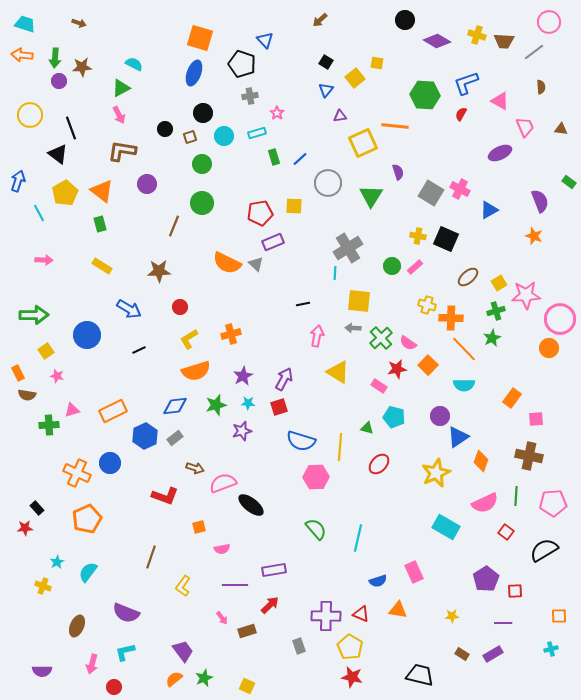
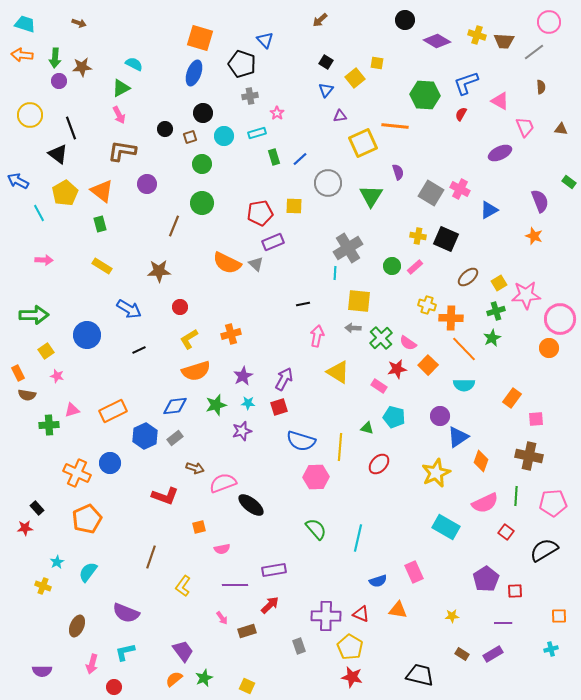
blue arrow at (18, 181): rotated 80 degrees counterclockwise
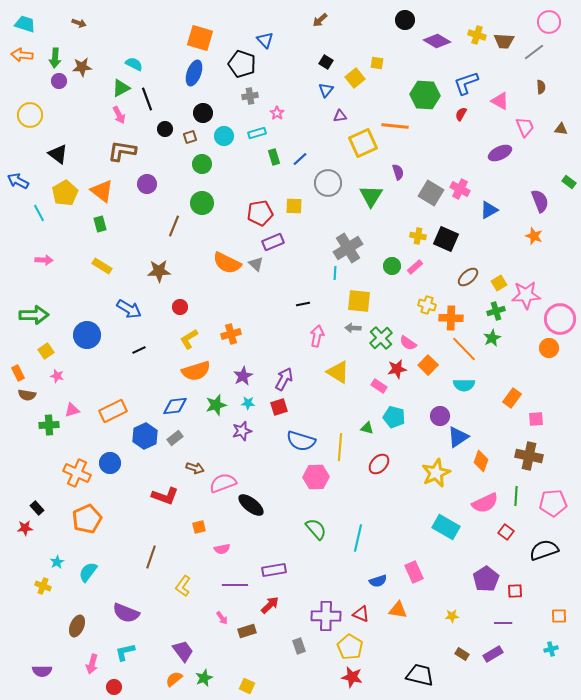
black line at (71, 128): moved 76 px right, 29 px up
black semicircle at (544, 550): rotated 12 degrees clockwise
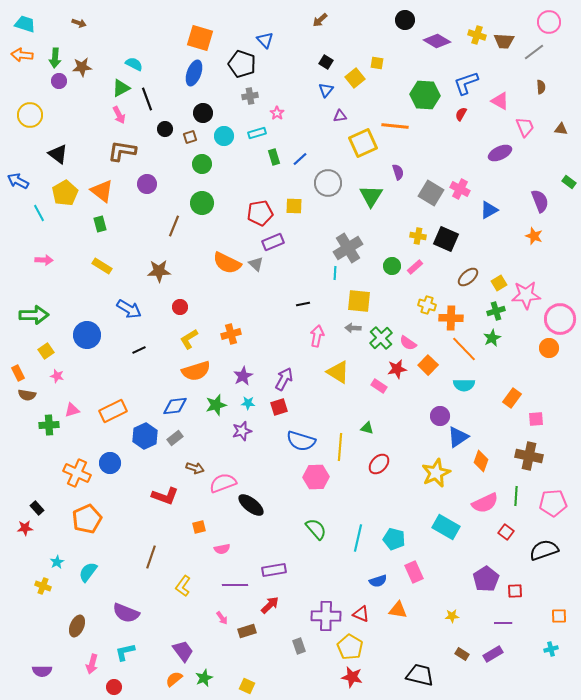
cyan pentagon at (394, 417): moved 122 px down
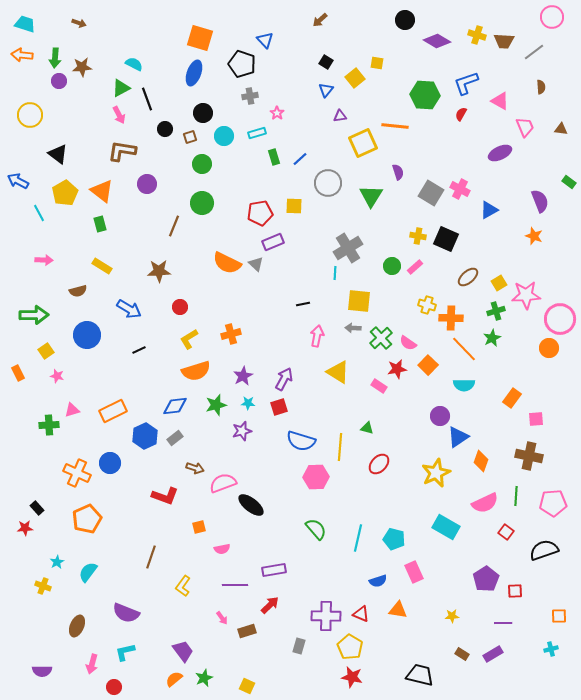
pink circle at (549, 22): moved 3 px right, 5 px up
brown semicircle at (27, 395): moved 51 px right, 104 px up; rotated 24 degrees counterclockwise
gray rectangle at (299, 646): rotated 35 degrees clockwise
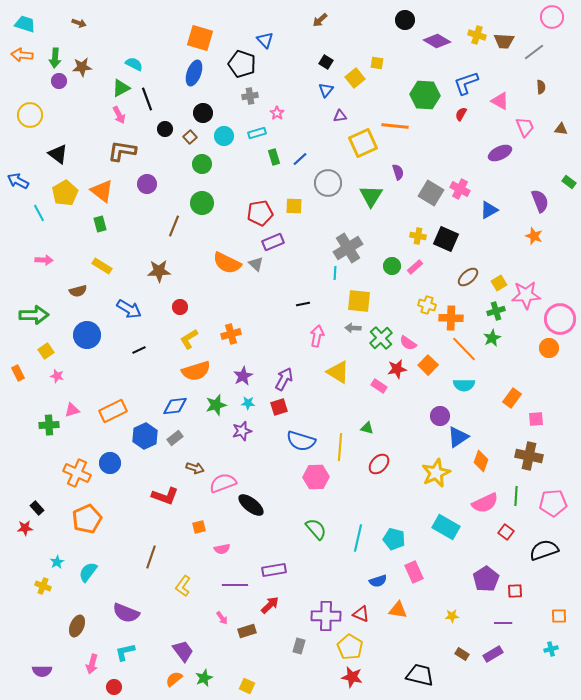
brown square at (190, 137): rotated 24 degrees counterclockwise
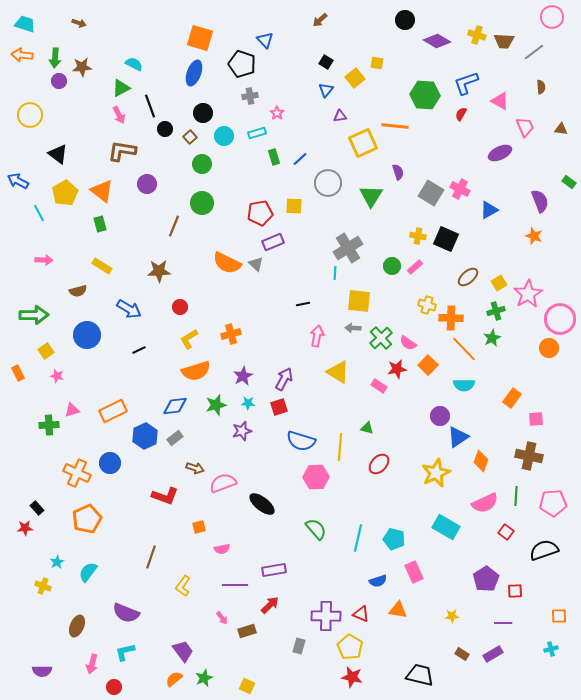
black line at (147, 99): moved 3 px right, 7 px down
pink star at (526, 295): moved 2 px right, 1 px up; rotated 28 degrees counterclockwise
black ellipse at (251, 505): moved 11 px right, 1 px up
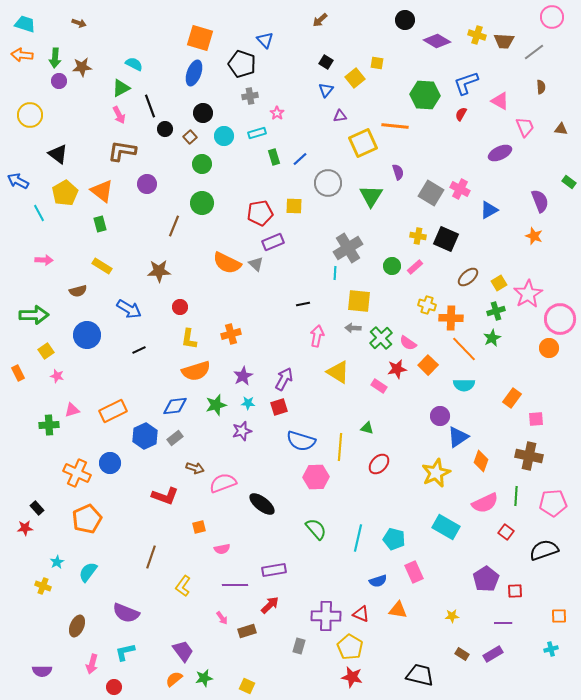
yellow L-shape at (189, 339): rotated 50 degrees counterclockwise
green star at (204, 678): rotated 12 degrees clockwise
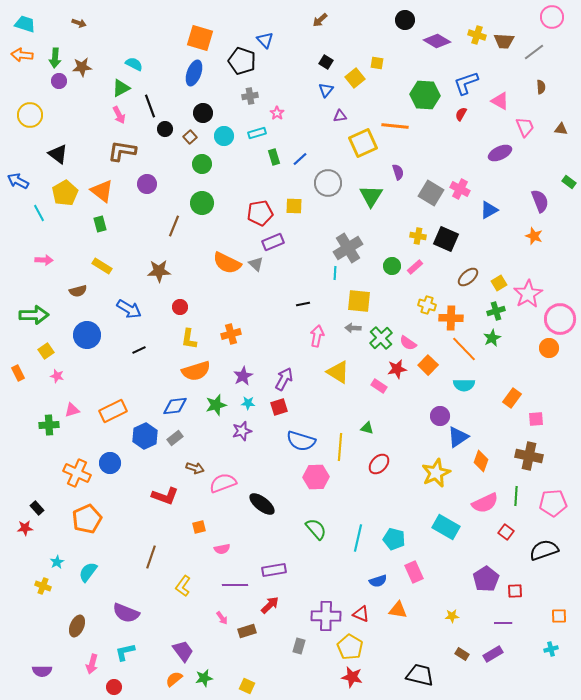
black pentagon at (242, 64): moved 3 px up
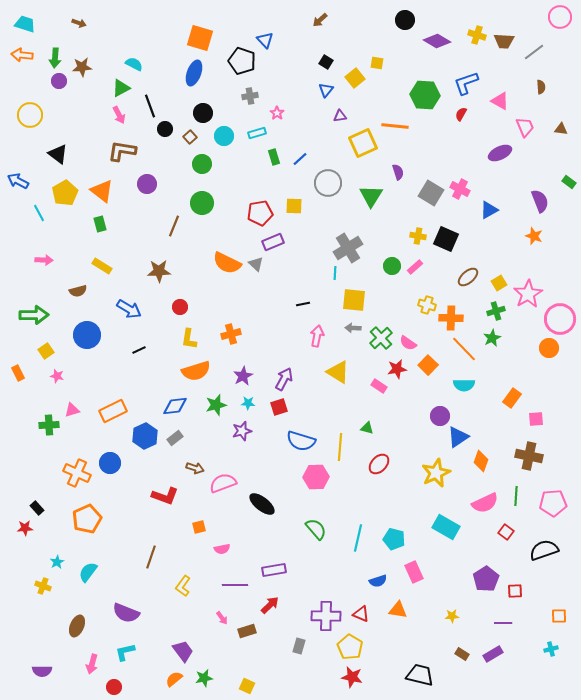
pink circle at (552, 17): moved 8 px right
yellow square at (359, 301): moved 5 px left, 1 px up
